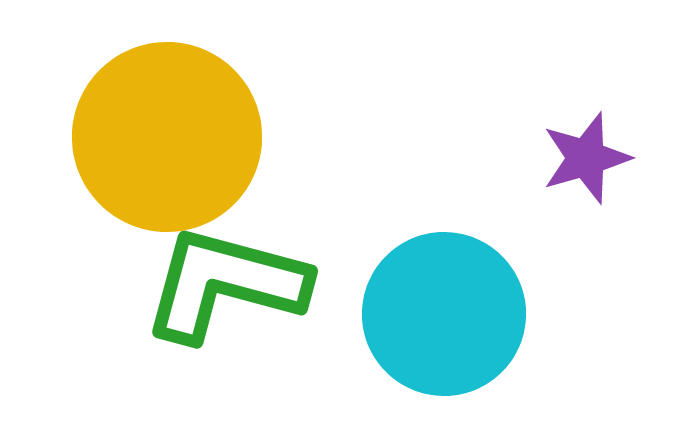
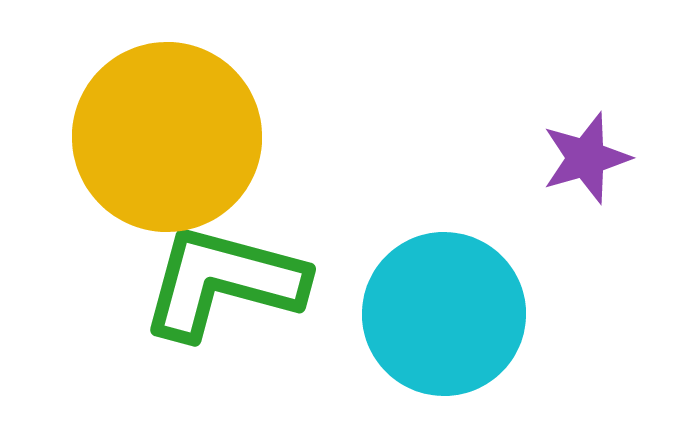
green L-shape: moved 2 px left, 2 px up
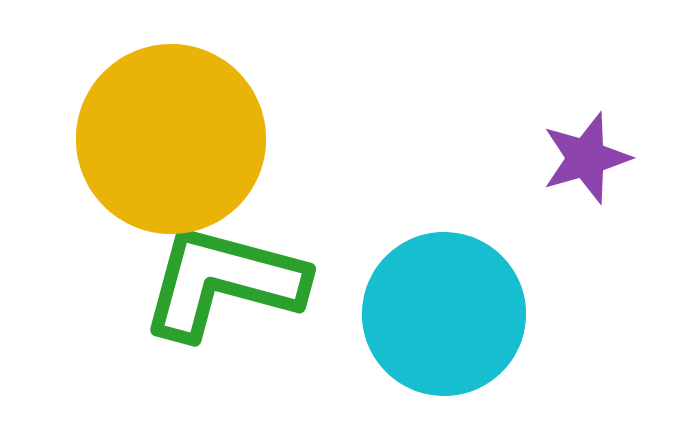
yellow circle: moved 4 px right, 2 px down
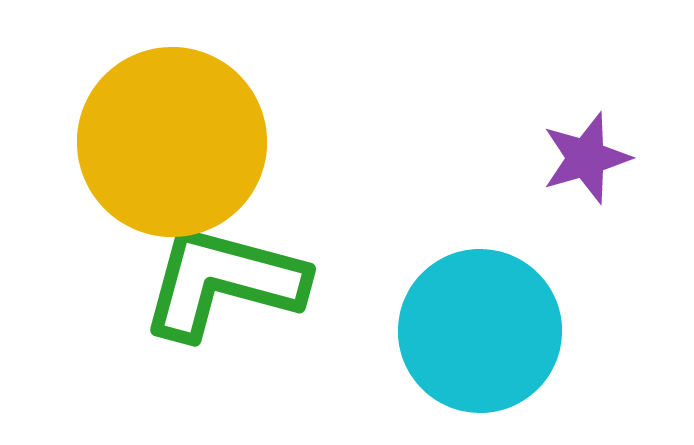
yellow circle: moved 1 px right, 3 px down
cyan circle: moved 36 px right, 17 px down
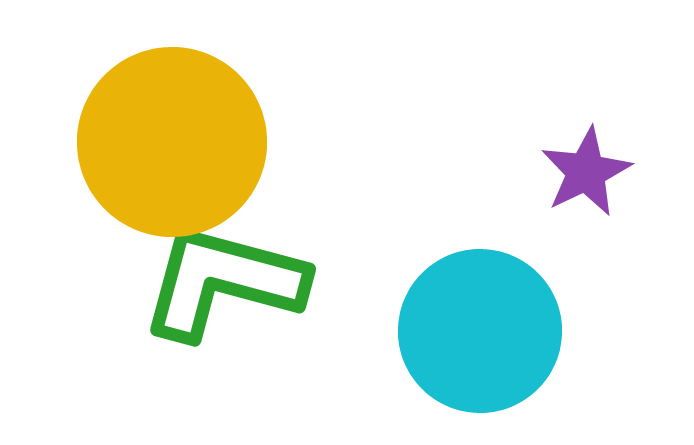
purple star: moved 14 px down; rotated 10 degrees counterclockwise
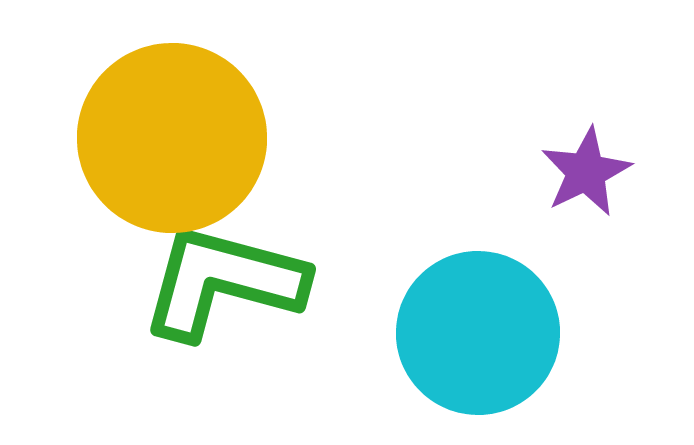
yellow circle: moved 4 px up
cyan circle: moved 2 px left, 2 px down
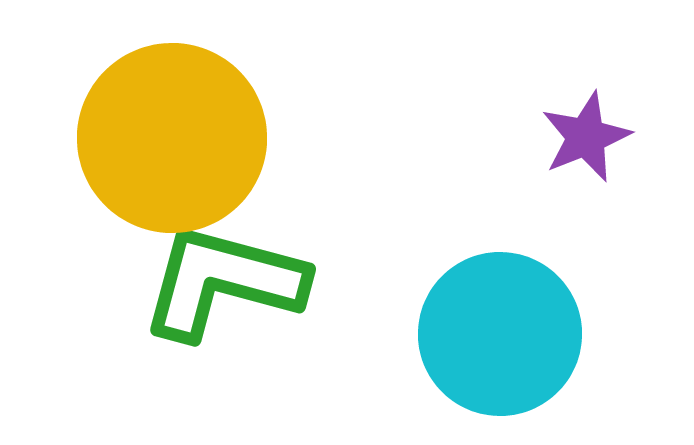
purple star: moved 35 px up; rotated 4 degrees clockwise
cyan circle: moved 22 px right, 1 px down
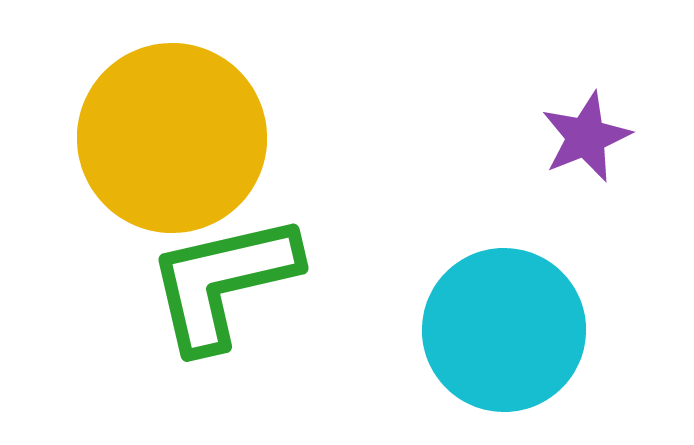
green L-shape: rotated 28 degrees counterclockwise
cyan circle: moved 4 px right, 4 px up
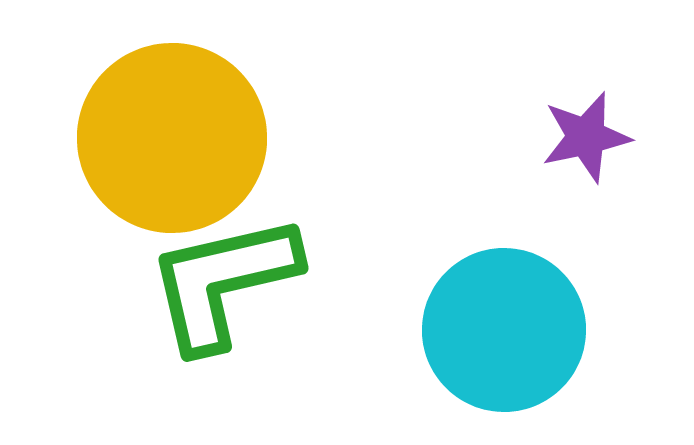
purple star: rotated 10 degrees clockwise
